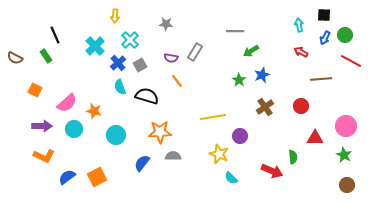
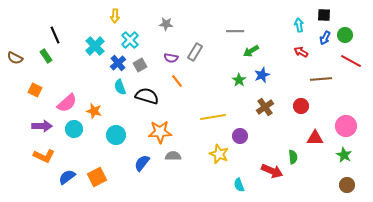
cyan semicircle at (231, 178): moved 8 px right, 7 px down; rotated 24 degrees clockwise
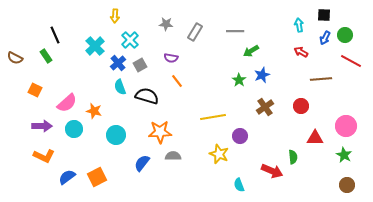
gray rectangle at (195, 52): moved 20 px up
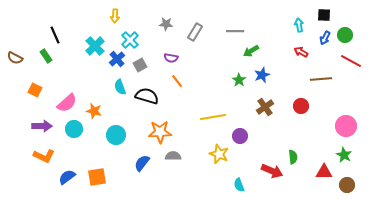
blue cross at (118, 63): moved 1 px left, 4 px up
red triangle at (315, 138): moved 9 px right, 34 px down
orange square at (97, 177): rotated 18 degrees clockwise
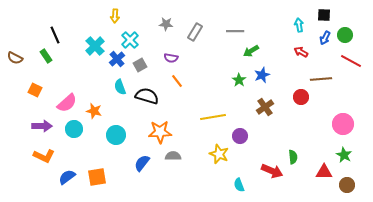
red circle at (301, 106): moved 9 px up
pink circle at (346, 126): moved 3 px left, 2 px up
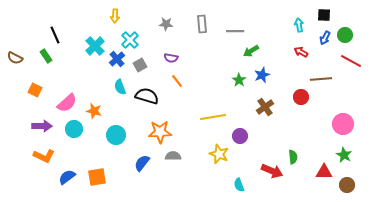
gray rectangle at (195, 32): moved 7 px right, 8 px up; rotated 36 degrees counterclockwise
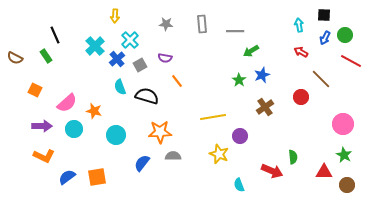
purple semicircle at (171, 58): moved 6 px left
brown line at (321, 79): rotated 50 degrees clockwise
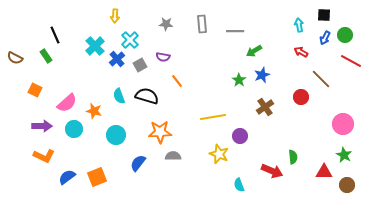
green arrow at (251, 51): moved 3 px right
purple semicircle at (165, 58): moved 2 px left, 1 px up
cyan semicircle at (120, 87): moved 1 px left, 9 px down
blue semicircle at (142, 163): moved 4 px left
orange square at (97, 177): rotated 12 degrees counterclockwise
